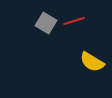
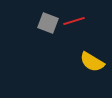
gray square: moved 2 px right; rotated 10 degrees counterclockwise
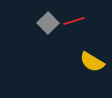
gray square: rotated 25 degrees clockwise
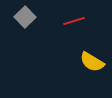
gray square: moved 23 px left, 6 px up
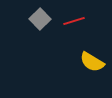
gray square: moved 15 px right, 2 px down
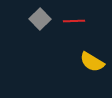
red line: rotated 15 degrees clockwise
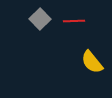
yellow semicircle: rotated 20 degrees clockwise
